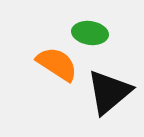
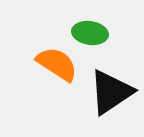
black triangle: moved 2 px right; rotated 6 degrees clockwise
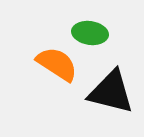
black triangle: rotated 48 degrees clockwise
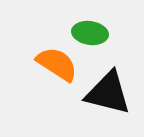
black triangle: moved 3 px left, 1 px down
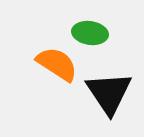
black triangle: moved 1 px right; rotated 42 degrees clockwise
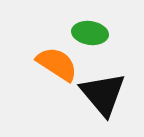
black triangle: moved 6 px left, 1 px down; rotated 6 degrees counterclockwise
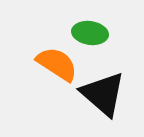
black triangle: rotated 9 degrees counterclockwise
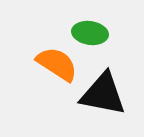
black triangle: rotated 30 degrees counterclockwise
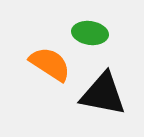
orange semicircle: moved 7 px left
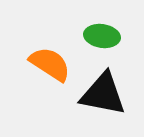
green ellipse: moved 12 px right, 3 px down
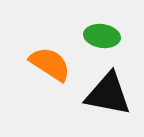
black triangle: moved 5 px right
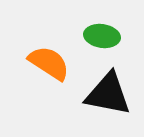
orange semicircle: moved 1 px left, 1 px up
